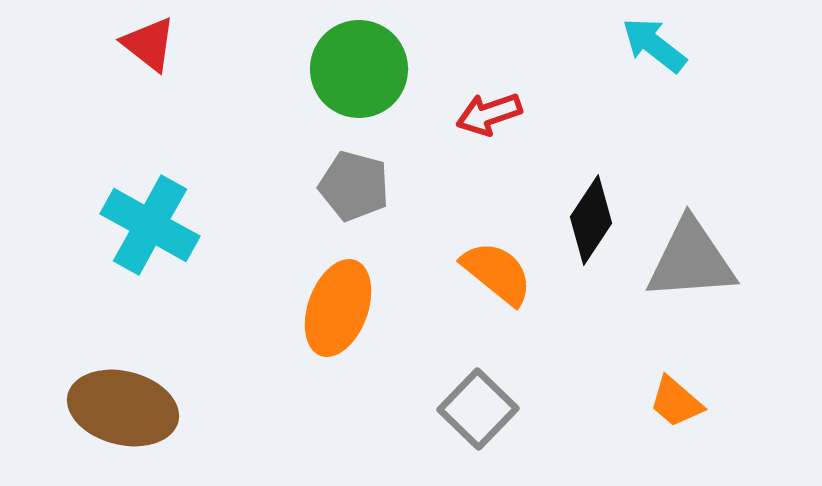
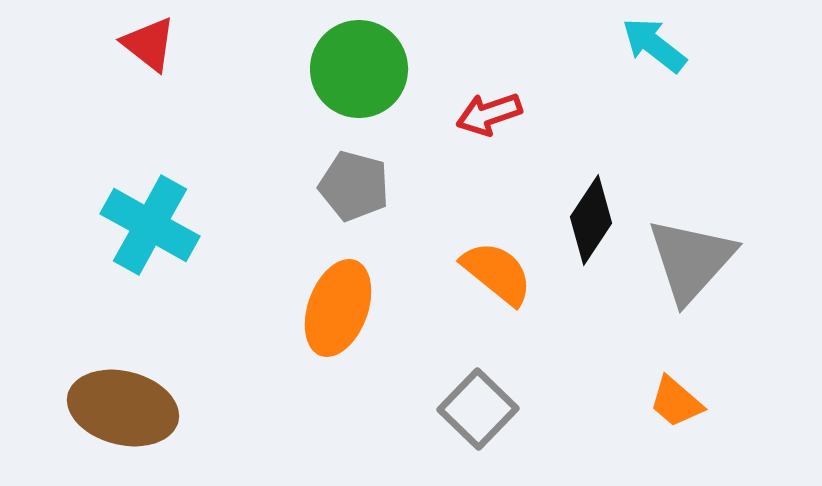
gray triangle: rotated 44 degrees counterclockwise
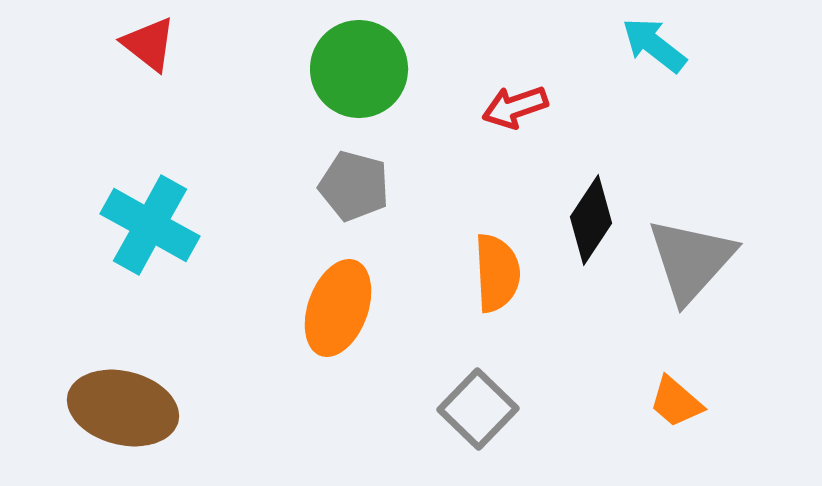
red arrow: moved 26 px right, 7 px up
orange semicircle: rotated 48 degrees clockwise
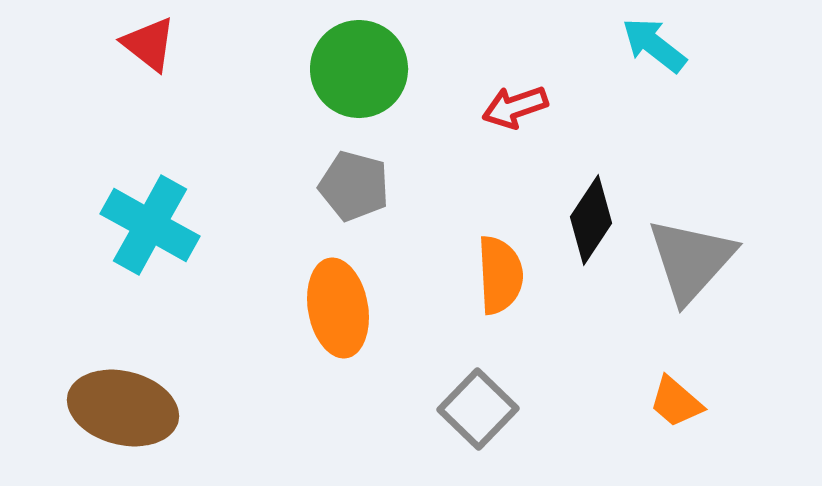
orange semicircle: moved 3 px right, 2 px down
orange ellipse: rotated 30 degrees counterclockwise
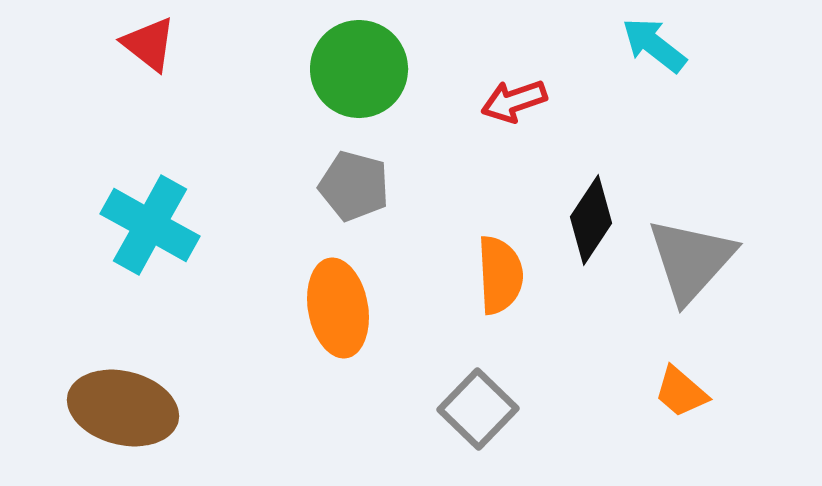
red arrow: moved 1 px left, 6 px up
orange trapezoid: moved 5 px right, 10 px up
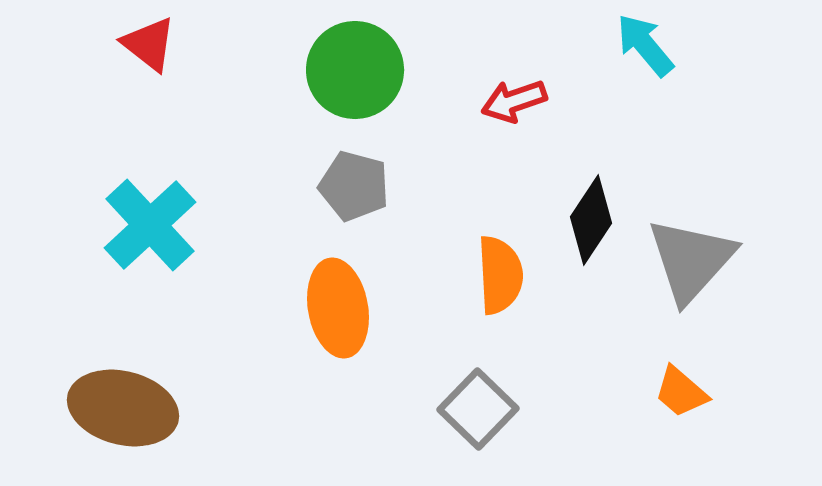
cyan arrow: moved 9 px left; rotated 12 degrees clockwise
green circle: moved 4 px left, 1 px down
cyan cross: rotated 18 degrees clockwise
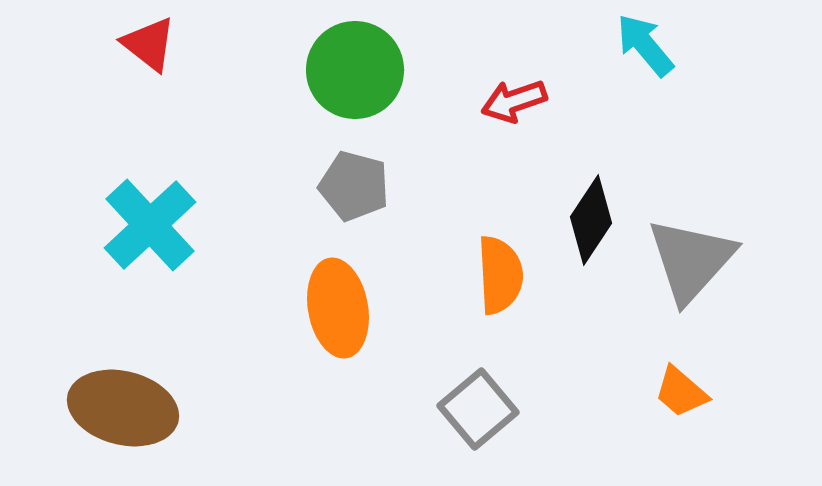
gray square: rotated 6 degrees clockwise
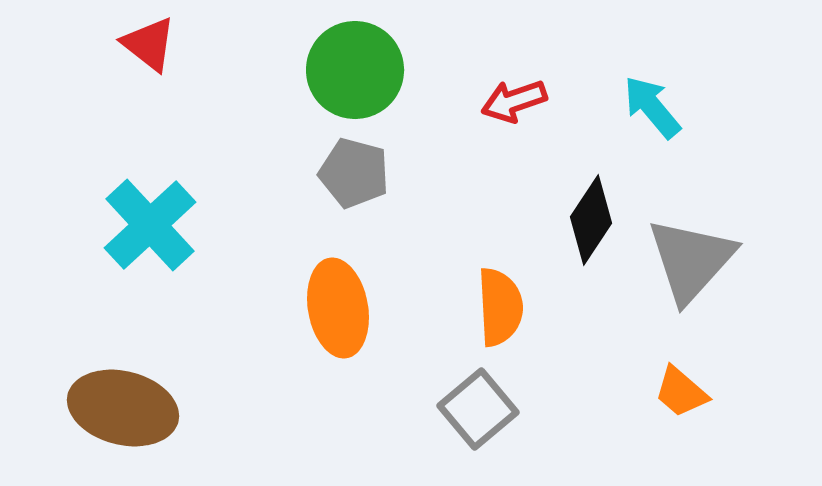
cyan arrow: moved 7 px right, 62 px down
gray pentagon: moved 13 px up
orange semicircle: moved 32 px down
